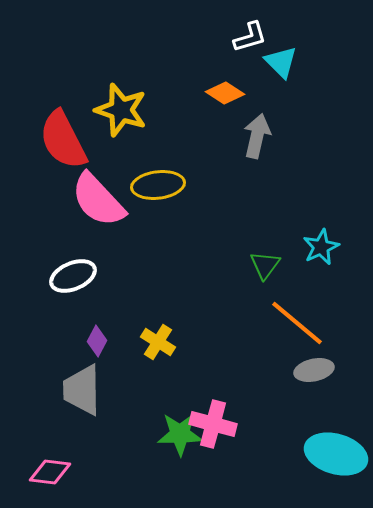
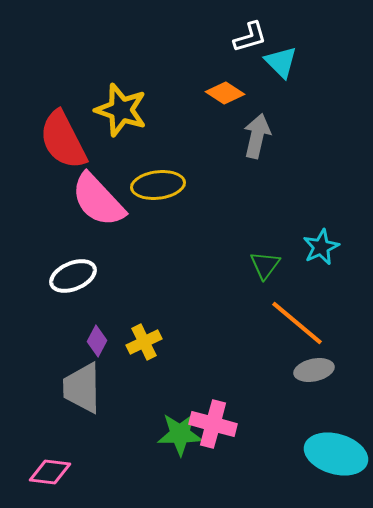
yellow cross: moved 14 px left; rotated 32 degrees clockwise
gray trapezoid: moved 2 px up
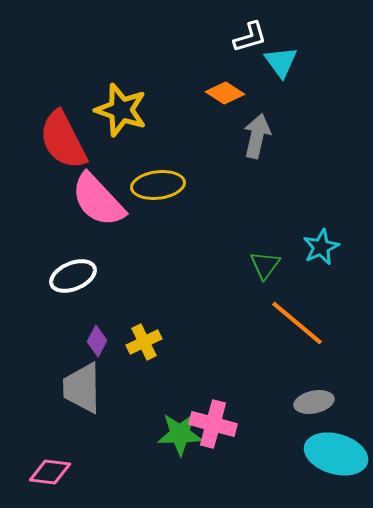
cyan triangle: rotated 9 degrees clockwise
gray ellipse: moved 32 px down
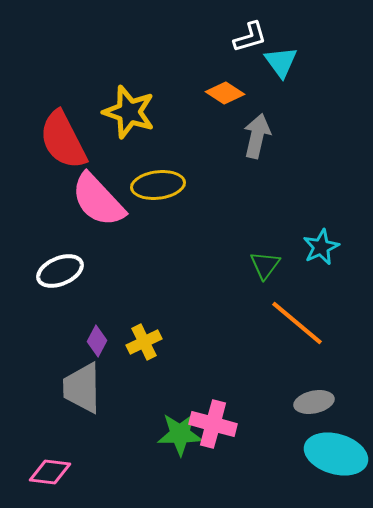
yellow star: moved 8 px right, 2 px down
white ellipse: moved 13 px left, 5 px up
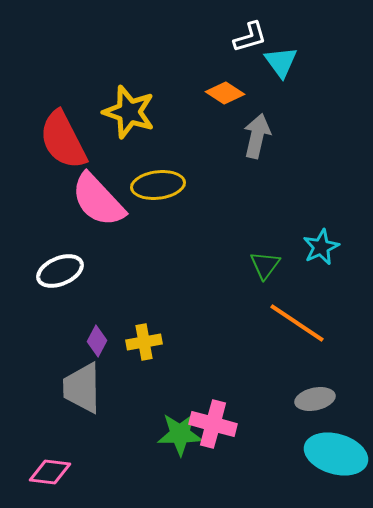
orange line: rotated 6 degrees counterclockwise
yellow cross: rotated 16 degrees clockwise
gray ellipse: moved 1 px right, 3 px up
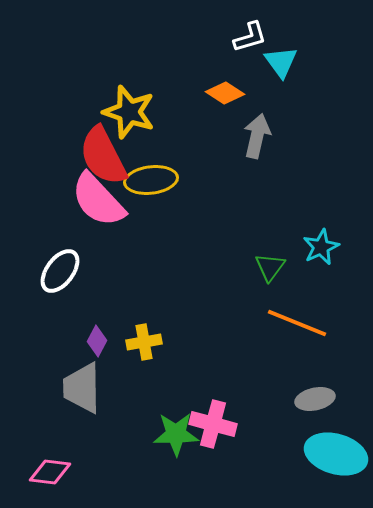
red semicircle: moved 40 px right, 16 px down
yellow ellipse: moved 7 px left, 5 px up
green triangle: moved 5 px right, 2 px down
white ellipse: rotated 30 degrees counterclockwise
orange line: rotated 12 degrees counterclockwise
green star: moved 4 px left
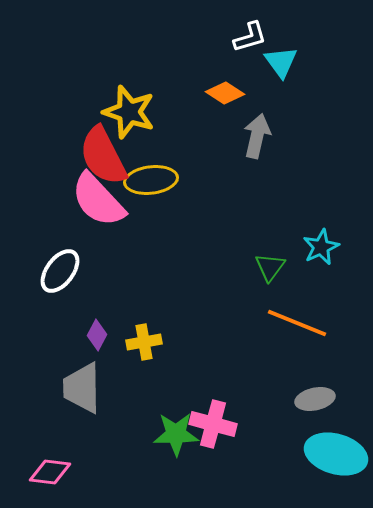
purple diamond: moved 6 px up
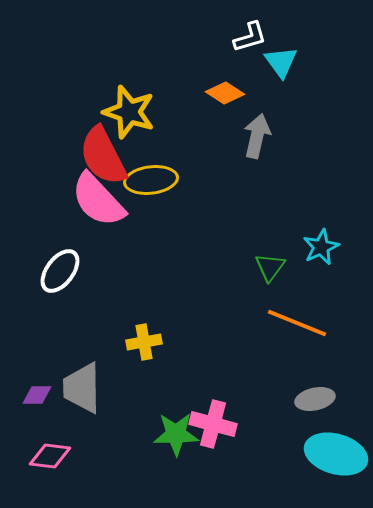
purple diamond: moved 60 px left, 60 px down; rotated 64 degrees clockwise
pink diamond: moved 16 px up
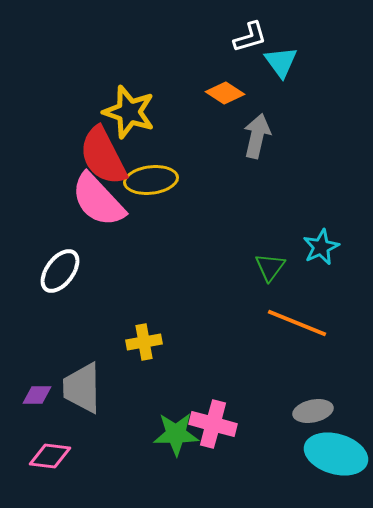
gray ellipse: moved 2 px left, 12 px down
